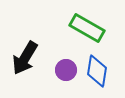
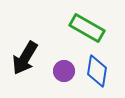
purple circle: moved 2 px left, 1 px down
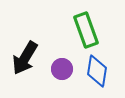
green rectangle: moved 1 px left, 2 px down; rotated 40 degrees clockwise
purple circle: moved 2 px left, 2 px up
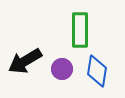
green rectangle: moved 6 px left; rotated 20 degrees clockwise
black arrow: moved 3 px down; rotated 28 degrees clockwise
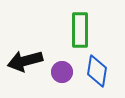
black arrow: rotated 16 degrees clockwise
purple circle: moved 3 px down
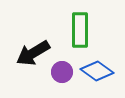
black arrow: moved 8 px right, 8 px up; rotated 16 degrees counterclockwise
blue diamond: rotated 64 degrees counterclockwise
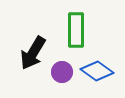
green rectangle: moved 4 px left
black arrow: rotated 28 degrees counterclockwise
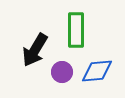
black arrow: moved 2 px right, 3 px up
blue diamond: rotated 40 degrees counterclockwise
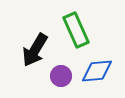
green rectangle: rotated 24 degrees counterclockwise
purple circle: moved 1 px left, 4 px down
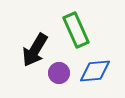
blue diamond: moved 2 px left
purple circle: moved 2 px left, 3 px up
